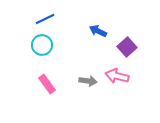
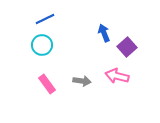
blue arrow: moved 6 px right, 2 px down; rotated 42 degrees clockwise
gray arrow: moved 6 px left
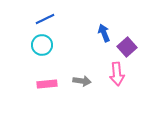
pink arrow: moved 2 px up; rotated 110 degrees counterclockwise
pink rectangle: rotated 60 degrees counterclockwise
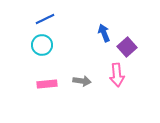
pink arrow: moved 1 px down
